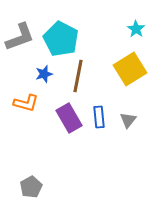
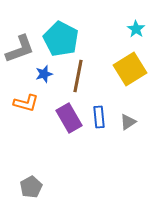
gray L-shape: moved 12 px down
gray triangle: moved 2 px down; rotated 18 degrees clockwise
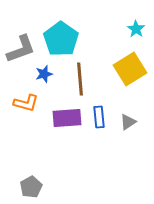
cyan pentagon: rotated 8 degrees clockwise
gray L-shape: moved 1 px right
brown line: moved 2 px right, 3 px down; rotated 16 degrees counterclockwise
purple rectangle: moved 2 px left; rotated 64 degrees counterclockwise
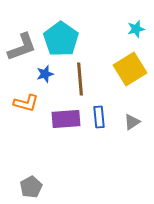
cyan star: rotated 24 degrees clockwise
gray L-shape: moved 1 px right, 2 px up
blue star: moved 1 px right
purple rectangle: moved 1 px left, 1 px down
gray triangle: moved 4 px right
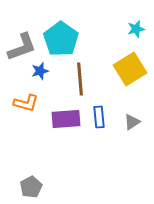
blue star: moved 5 px left, 3 px up
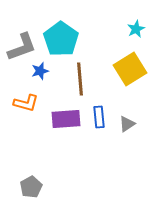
cyan star: rotated 12 degrees counterclockwise
gray triangle: moved 5 px left, 2 px down
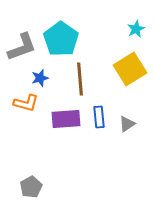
blue star: moved 7 px down
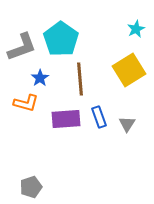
yellow square: moved 1 px left, 1 px down
blue star: rotated 18 degrees counterclockwise
blue rectangle: rotated 15 degrees counterclockwise
gray triangle: rotated 24 degrees counterclockwise
gray pentagon: rotated 10 degrees clockwise
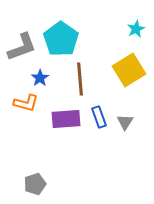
gray triangle: moved 2 px left, 2 px up
gray pentagon: moved 4 px right, 3 px up
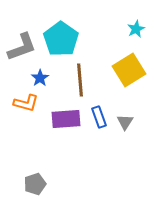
brown line: moved 1 px down
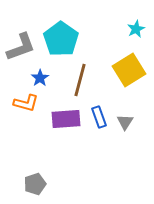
gray L-shape: moved 1 px left
brown line: rotated 20 degrees clockwise
